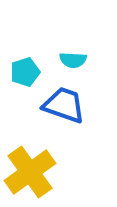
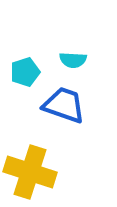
yellow cross: rotated 36 degrees counterclockwise
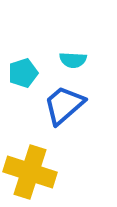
cyan pentagon: moved 2 px left, 1 px down
blue trapezoid: rotated 60 degrees counterclockwise
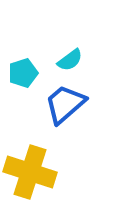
cyan semicircle: moved 3 px left; rotated 40 degrees counterclockwise
blue trapezoid: moved 1 px right, 1 px up
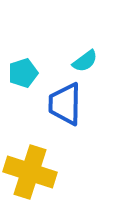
cyan semicircle: moved 15 px right, 1 px down
blue trapezoid: rotated 48 degrees counterclockwise
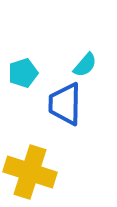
cyan semicircle: moved 4 px down; rotated 12 degrees counterclockwise
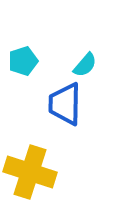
cyan pentagon: moved 12 px up
